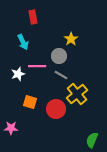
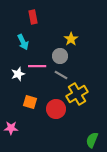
gray circle: moved 1 px right
yellow cross: rotated 10 degrees clockwise
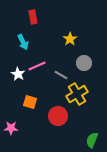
yellow star: moved 1 px left
gray circle: moved 24 px right, 7 px down
pink line: rotated 24 degrees counterclockwise
white star: rotated 24 degrees counterclockwise
red circle: moved 2 px right, 7 px down
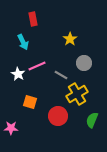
red rectangle: moved 2 px down
green semicircle: moved 20 px up
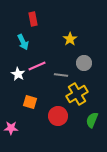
gray line: rotated 24 degrees counterclockwise
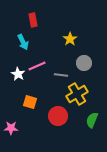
red rectangle: moved 1 px down
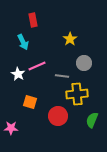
gray line: moved 1 px right, 1 px down
yellow cross: rotated 25 degrees clockwise
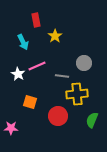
red rectangle: moved 3 px right
yellow star: moved 15 px left, 3 px up
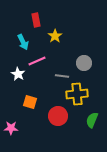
pink line: moved 5 px up
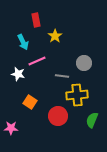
white star: rotated 16 degrees counterclockwise
yellow cross: moved 1 px down
orange square: rotated 16 degrees clockwise
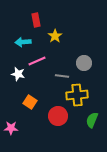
cyan arrow: rotated 112 degrees clockwise
